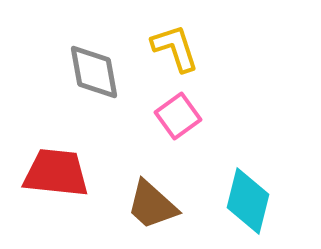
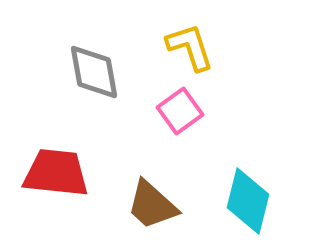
yellow L-shape: moved 15 px right, 1 px up
pink square: moved 2 px right, 5 px up
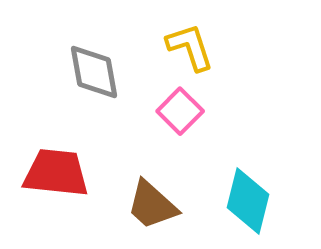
pink square: rotated 9 degrees counterclockwise
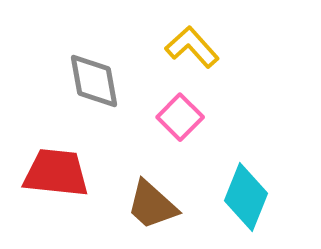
yellow L-shape: moved 2 px right; rotated 24 degrees counterclockwise
gray diamond: moved 9 px down
pink square: moved 6 px down
cyan diamond: moved 2 px left, 4 px up; rotated 8 degrees clockwise
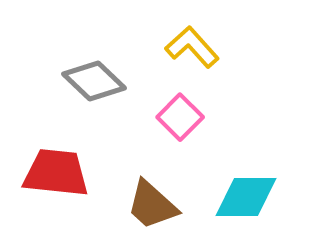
gray diamond: rotated 36 degrees counterclockwise
cyan diamond: rotated 68 degrees clockwise
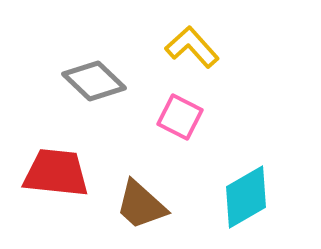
pink square: rotated 18 degrees counterclockwise
cyan diamond: rotated 30 degrees counterclockwise
brown trapezoid: moved 11 px left
